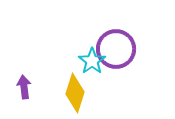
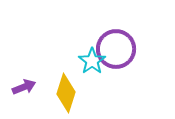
purple arrow: rotated 75 degrees clockwise
yellow diamond: moved 9 px left
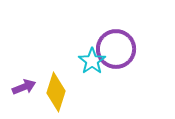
yellow diamond: moved 10 px left, 1 px up
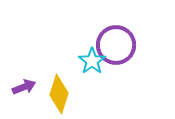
purple circle: moved 4 px up
yellow diamond: moved 3 px right, 2 px down
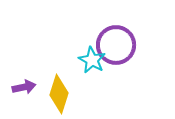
cyan star: moved 1 px up; rotated 8 degrees counterclockwise
purple arrow: rotated 10 degrees clockwise
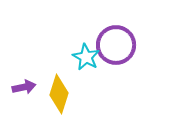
cyan star: moved 6 px left, 3 px up
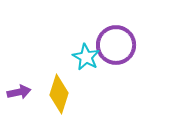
purple arrow: moved 5 px left, 5 px down
